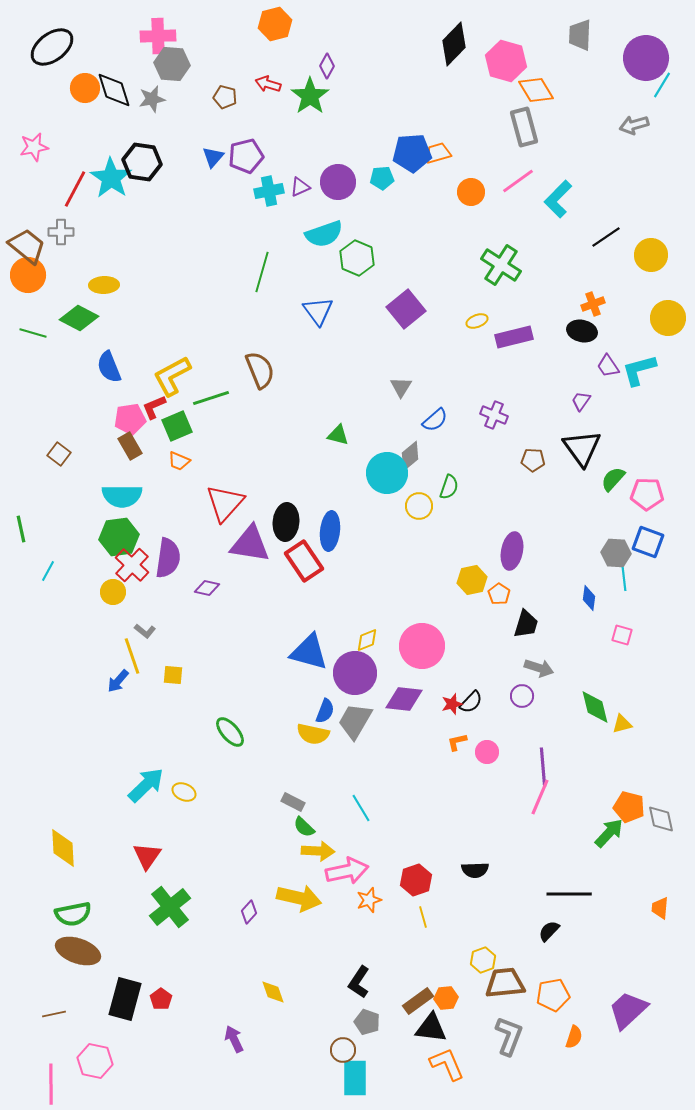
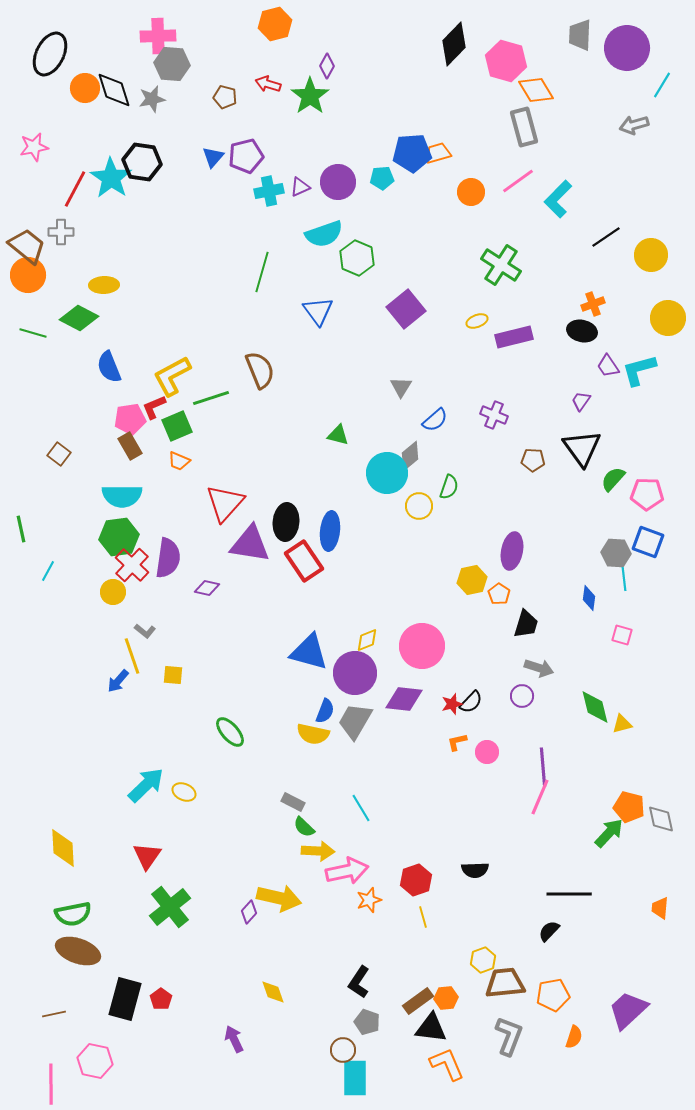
black ellipse at (52, 47): moved 2 px left, 7 px down; rotated 27 degrees counterclockwise
purple circle at (646, 58): moved 19 px left, 10 px up
yellow arrow at (299, 898): moved 20 px left
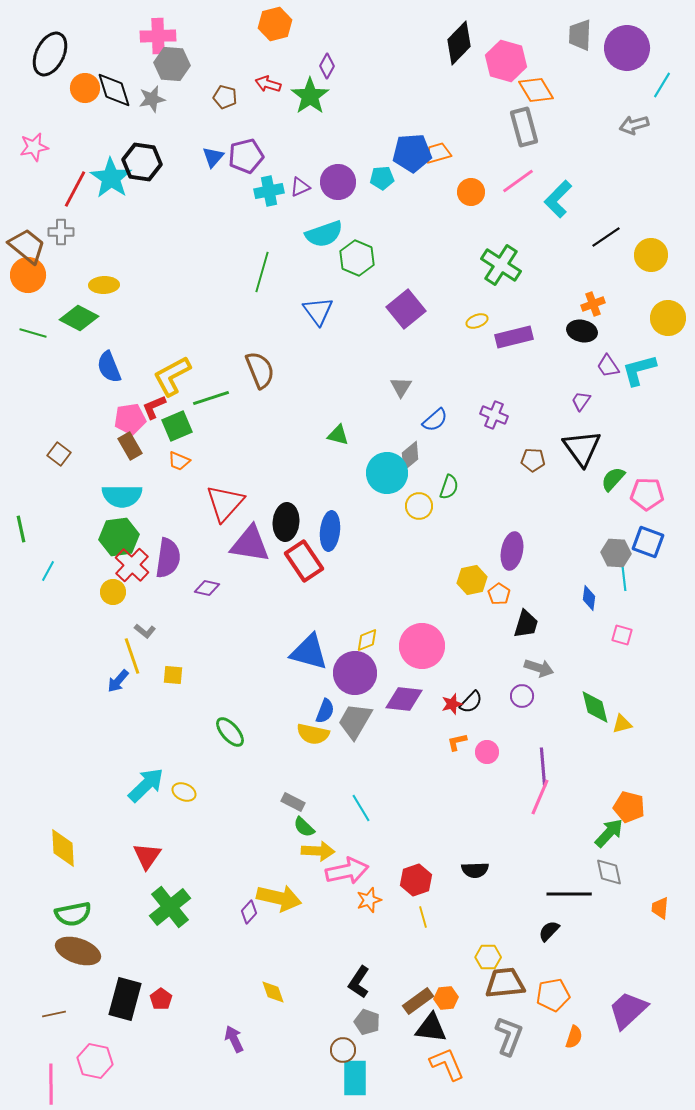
black diamond at (454, 44): moved 5 px right, 1 px up
gray diamond at (661, 819): moved 52 px left, 53 px down
yellow hexagon at (483, 960): moved 5 px right, 3 px up; rotated 20 degrees clockwise
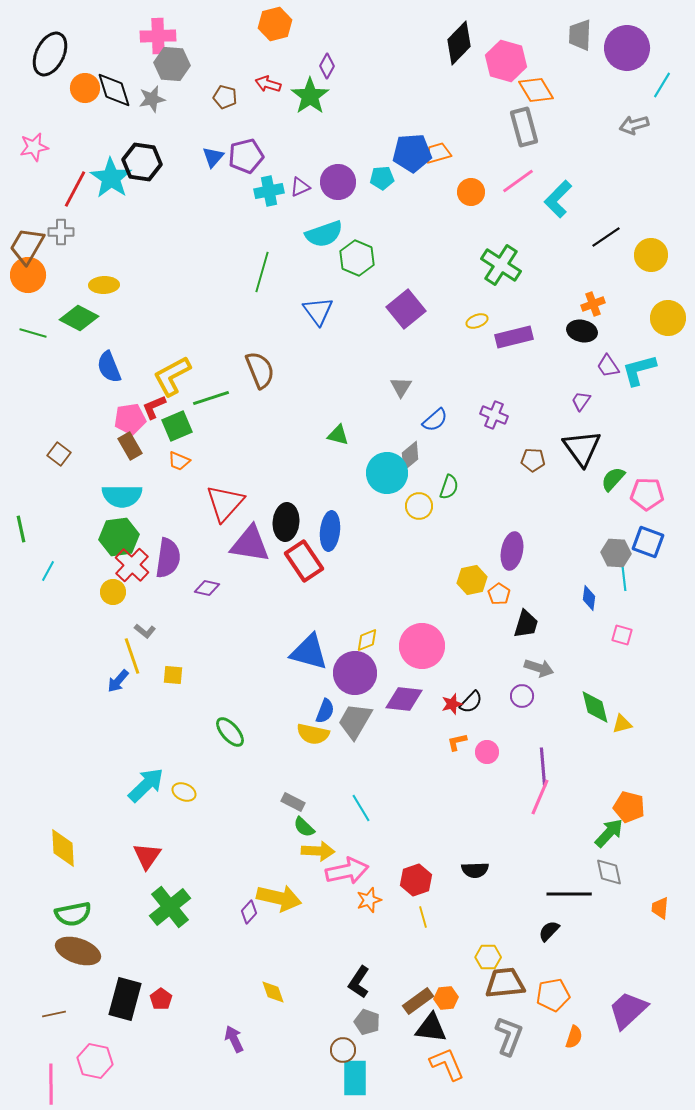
brown trapezoid at (27, 246): rotated 99 degrees counterclockwise
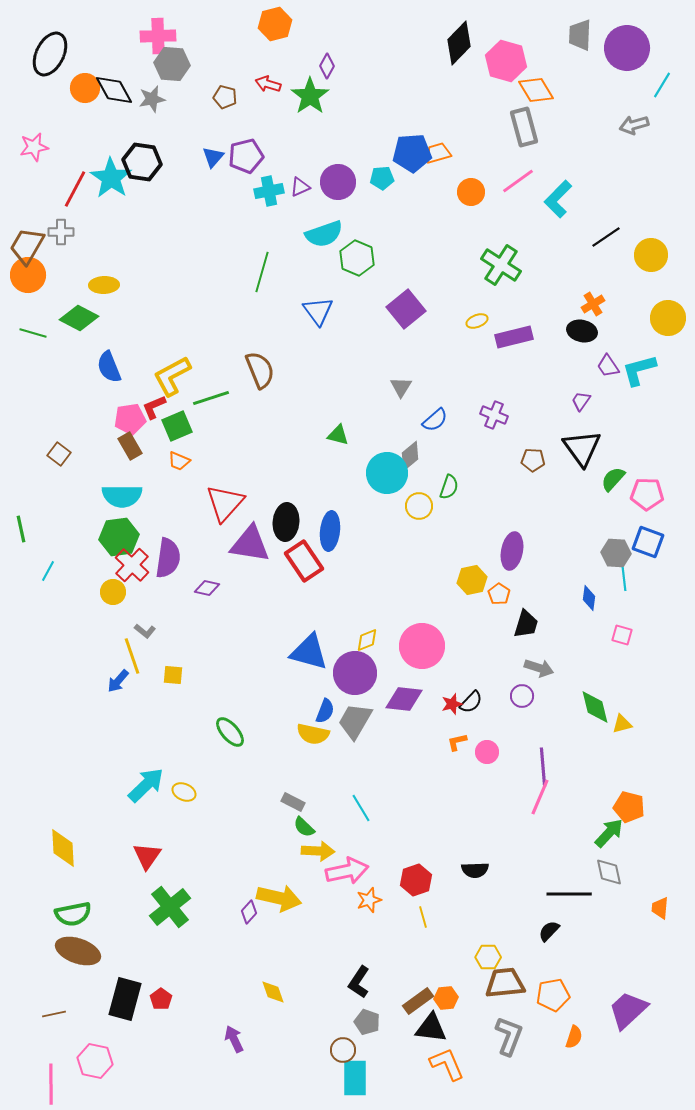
black diamond at (114, 90): rotated 12 degrees counterclockwise
orange cross at (593, 304): rotated 10 degrees counterclockwise
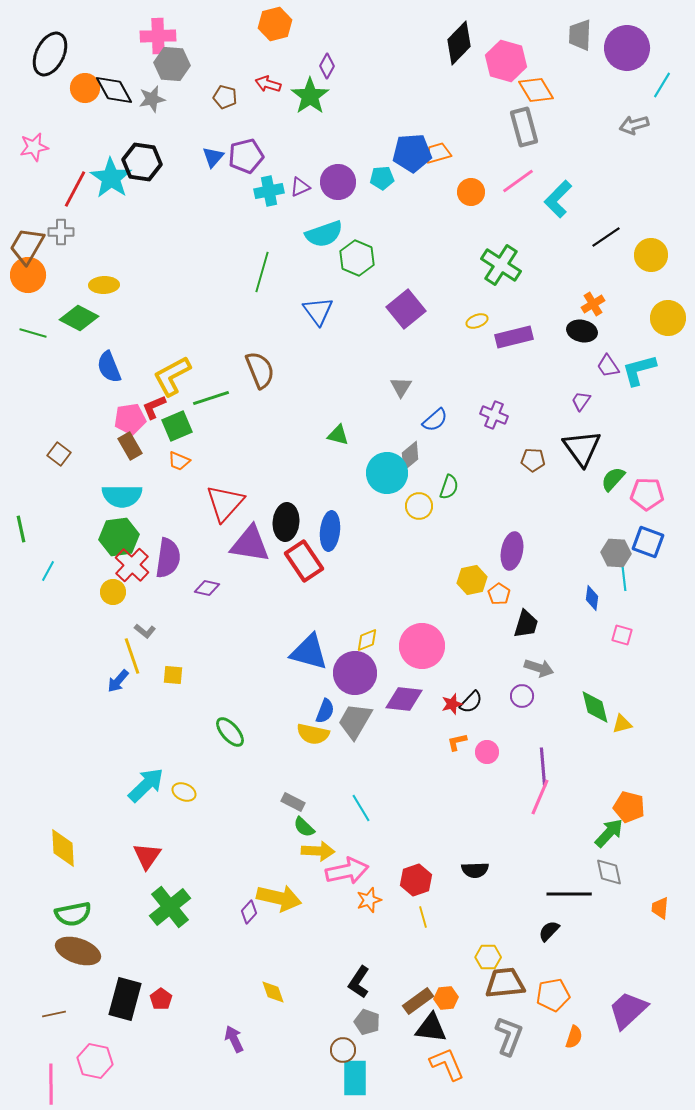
blue diamond at (589, 598): moved 3 px right
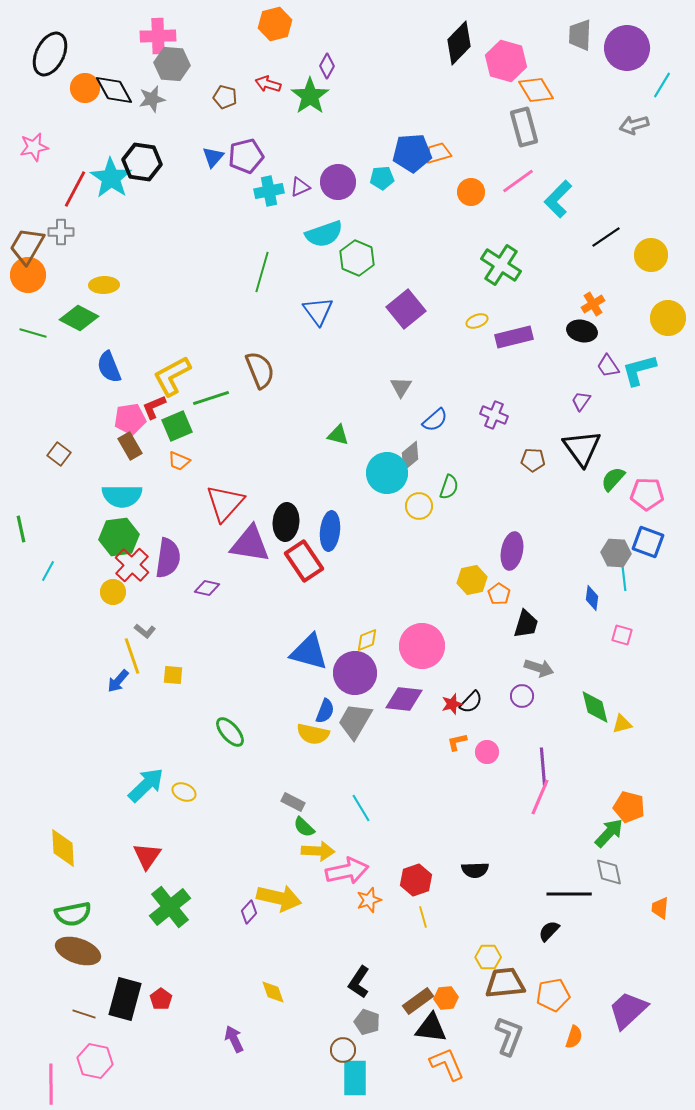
brown line at (54, 1014): moved 30 px right; rotated 30 degrees clockwise
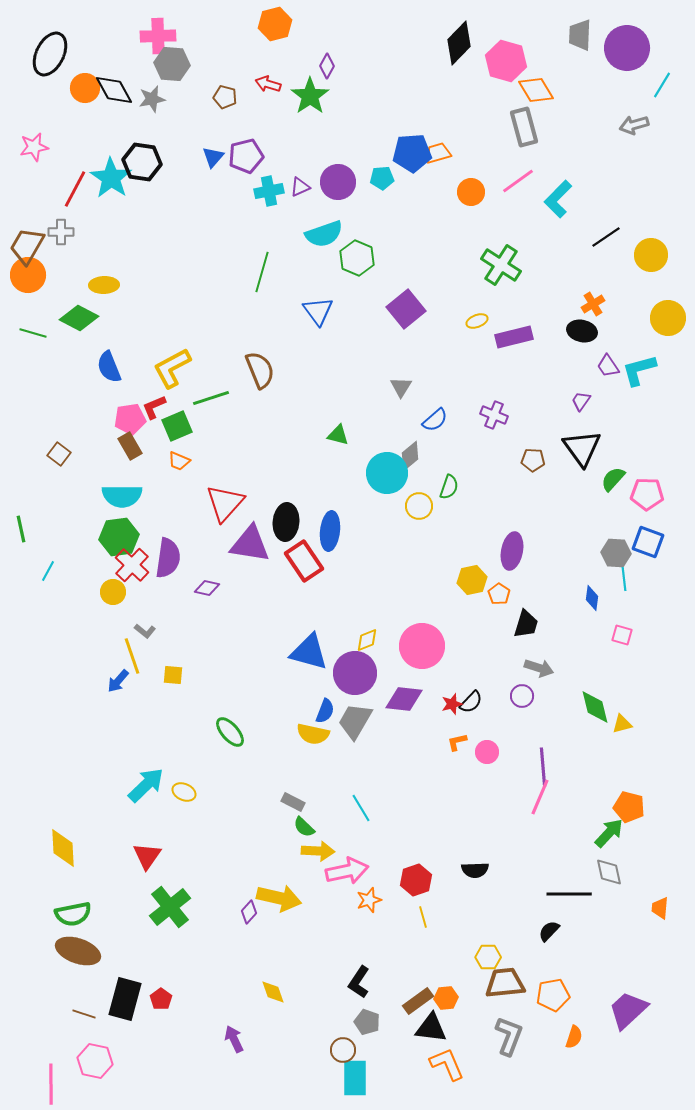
yellow L-shape at (172, 376): moved 8 px up
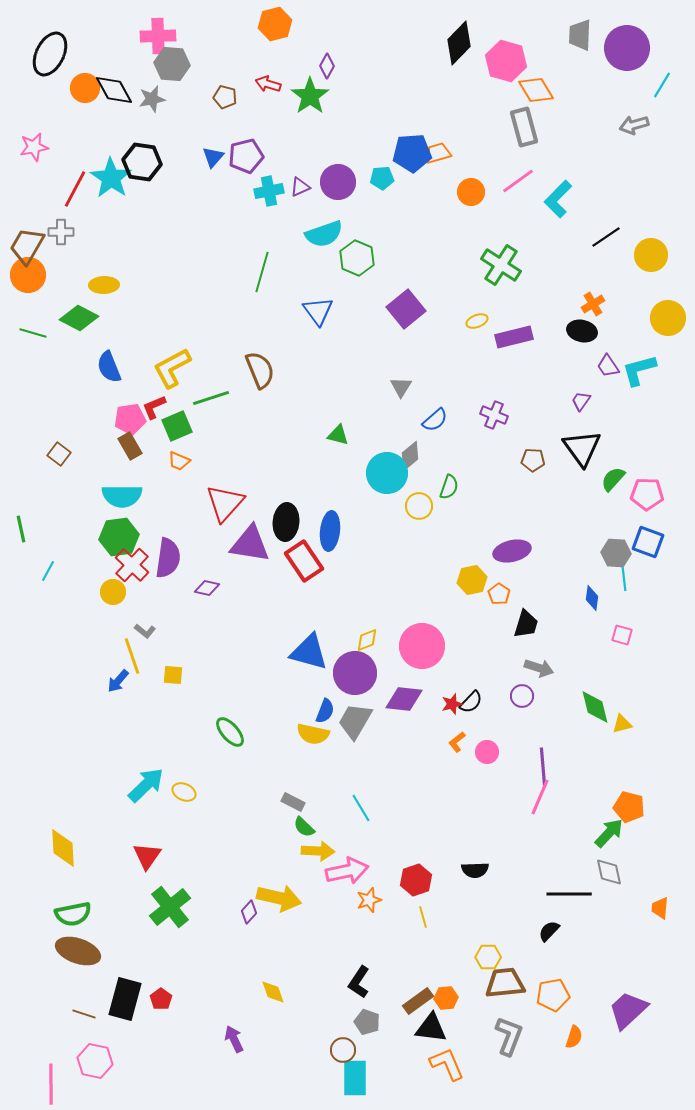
purple ellipse at (512, 551): rotated 66 degrees clockwise
orange L-shape at (457, 742): rotated 25 degrees counterclockwise
